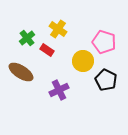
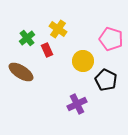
pink pentagon: moved 7 px right, 3 px up
red rectangle: rotated 32 degrees clockwise
purple cross: moved 18 px right, 14 px down
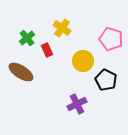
yellow cross: moved 4 px right, 1 px up
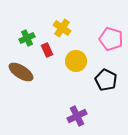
green cross: rotated 14 degrees clockwise
yellow circle: moved 7 px left
purple cross: moved 12 px down
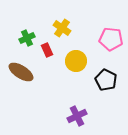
pink pentagon: rotated 10 degrees counterclockwise
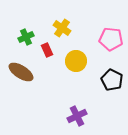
green cross: moved 1 px left, 1 px up
black pentagon: moved 6 px right
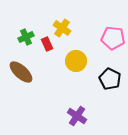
pink pentagon: moved 2 px right, 1 px up
red rectangle: moved 6 px up
brown ellipse: rotated 10 degrees clockwise
black pentagon: moved 2 px left, 1 px up
purple cross: rotated 30 degrees counterclockwise
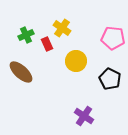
green cross: moved 2 px up
purple cross: moved 7 px right
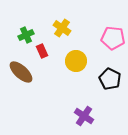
red rectangle: moved 5 px left, 7 px down
